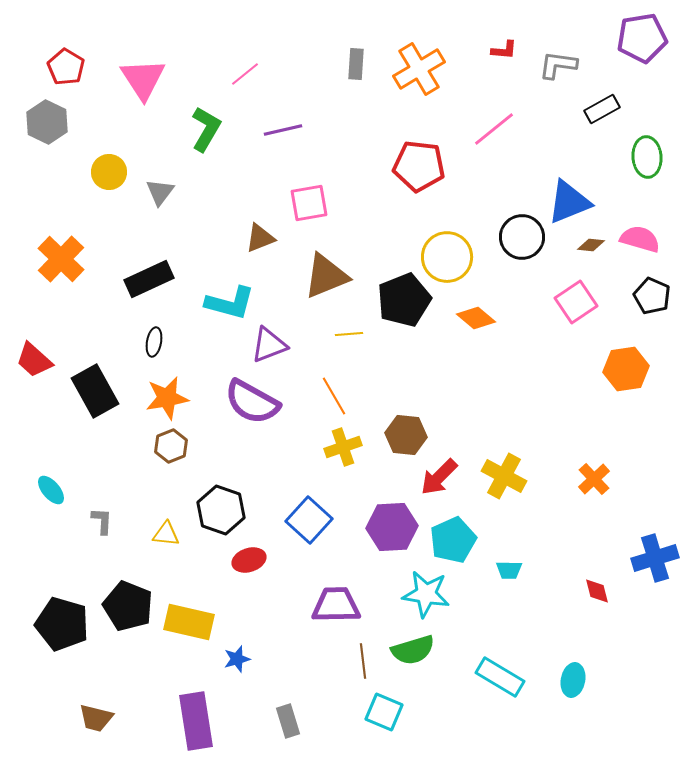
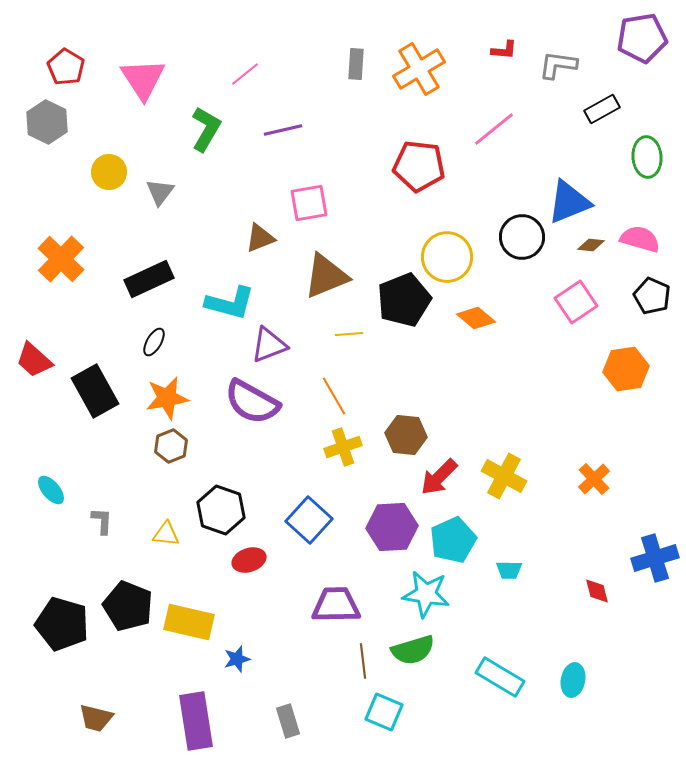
black ellipse at (154, 342): rotated 20 degrees clockwise
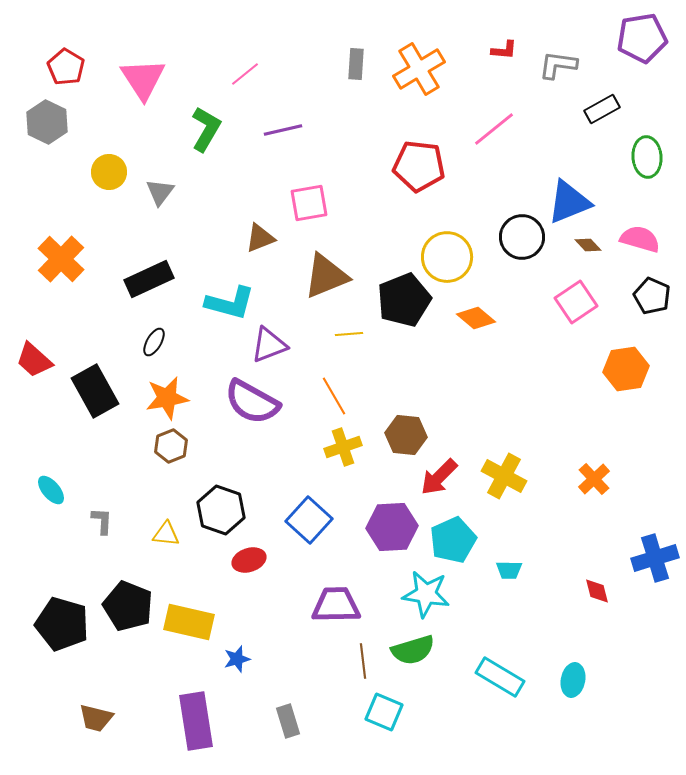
brown diamond at (591, 245): moved 3 px left; rotated 40 degrees clockwise
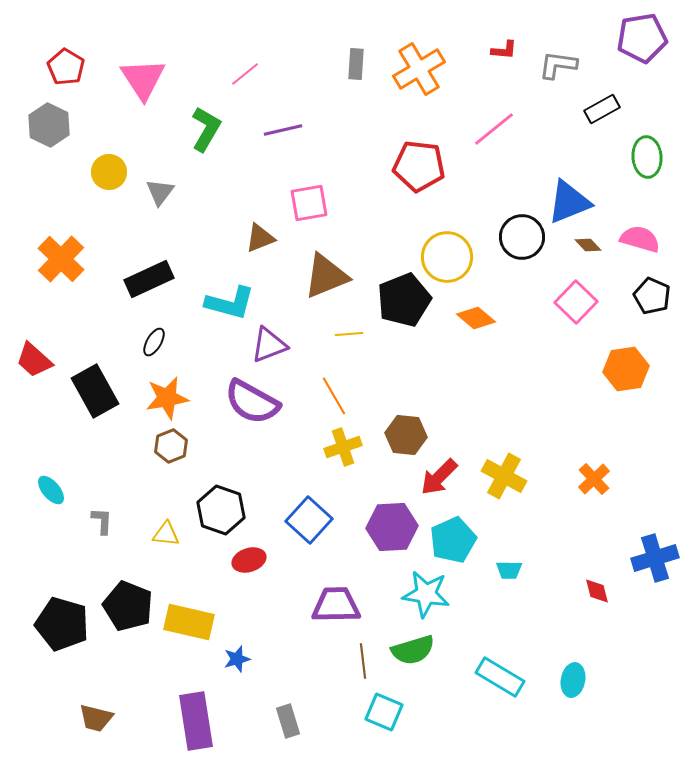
gray hexagon at (47, 122): moved 2 px right, 3 px down
pink square at (576, 302): rotated 12 degrees counterclockwise
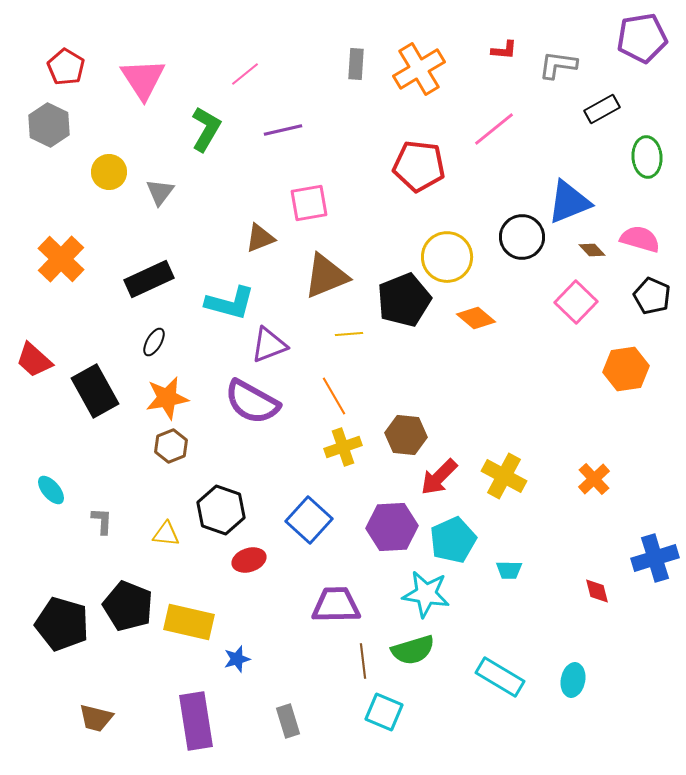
brown diamond at (588, 245): moved 4 px right, 5 px down
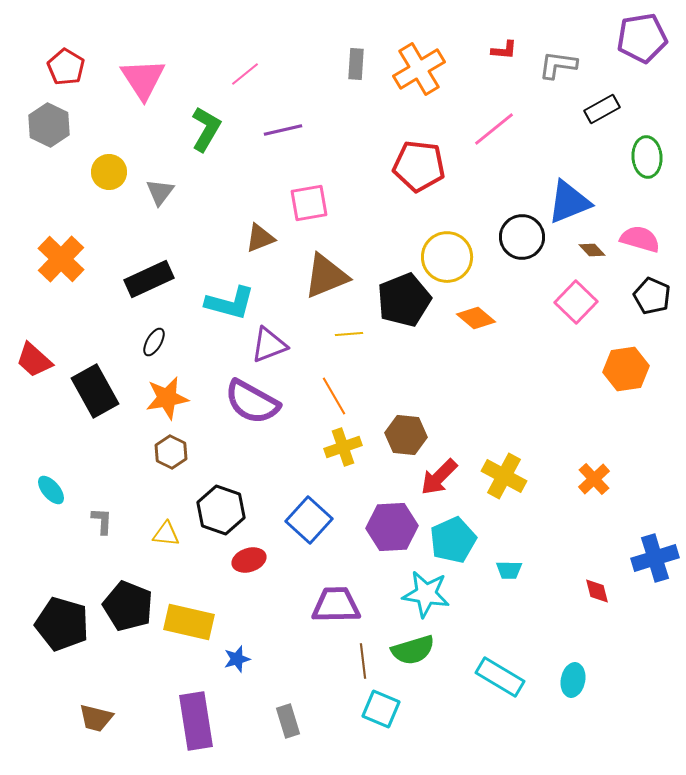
brown hexagon at (171, 446): moved 6 px down; rotated 12 degrees counterclockwise
cyan square at (384, 712): moved 3 px left, 3 px up
